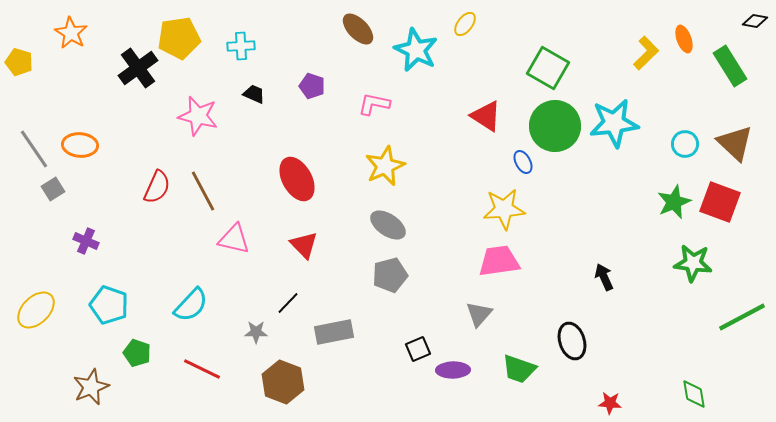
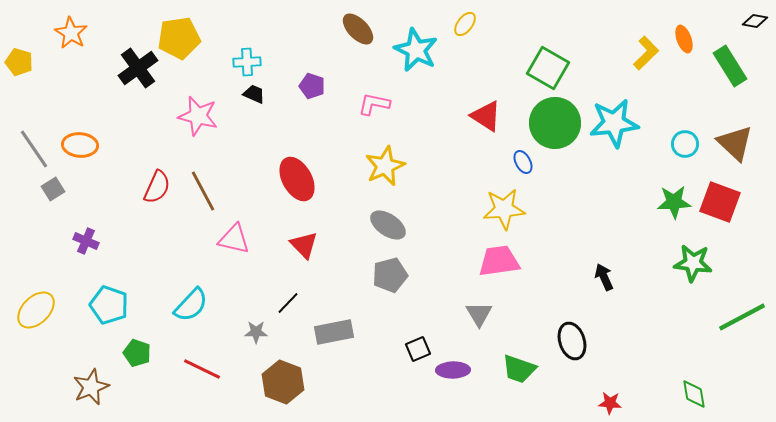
cyan cross at (241, 46): moved 6 px right, 16 px down
green circle at (555, 126): moved 3 px up
green star at (674, 202): rotated 20 degrees clockwise
gray triangle at (479, 314): rotated 12 degrees counterclockwise
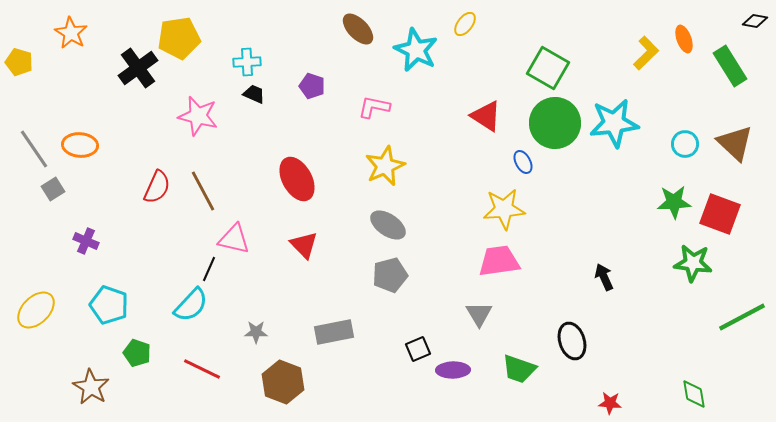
pink L-shape at (374, 104): moved 3 px down
red square at (720, 202): moved 12 px down
black line at (288, 303): moved 79 px left, 34 px up; rotated 20 degrees counterclockwise
brown star at (91, 387): rotated 18 degrees counterclockwise
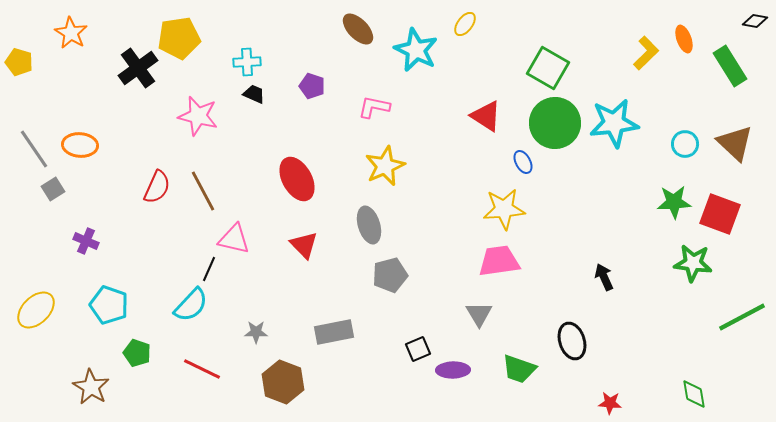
gray ellipse at (388, 225): moved 19 px left; rotated 39 degrees clockwise
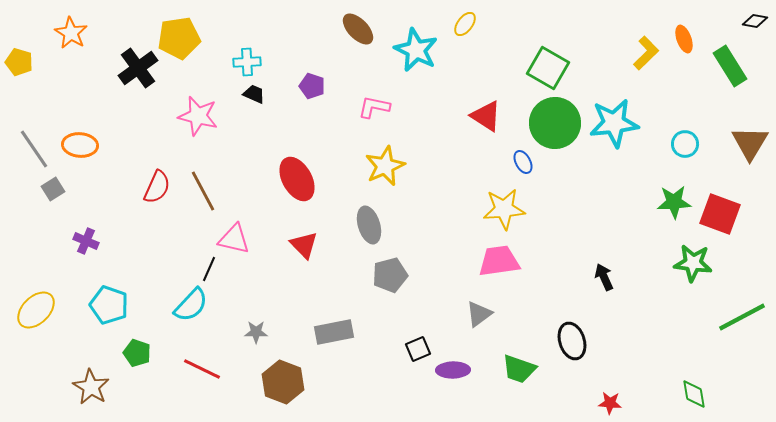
brown triangle at (735, 143): moved 15 px right; rotated 18 degrees clockwise
gray triangle at (479, 314): rotated 24 degrees clockwise
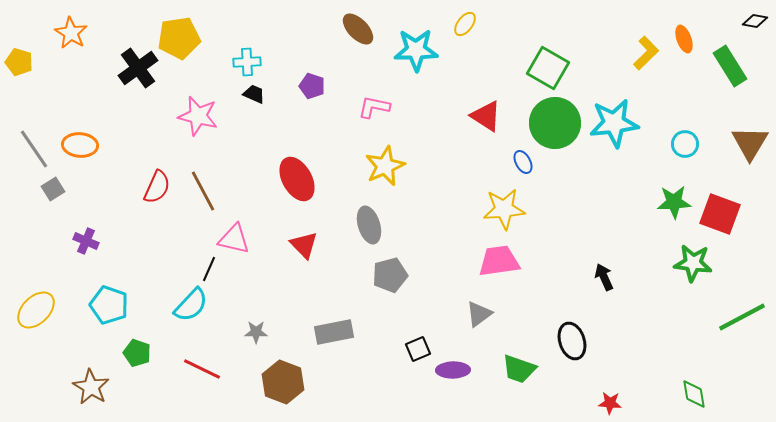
cyan star at (416, 50): rotated 27 degrees counterclockwise
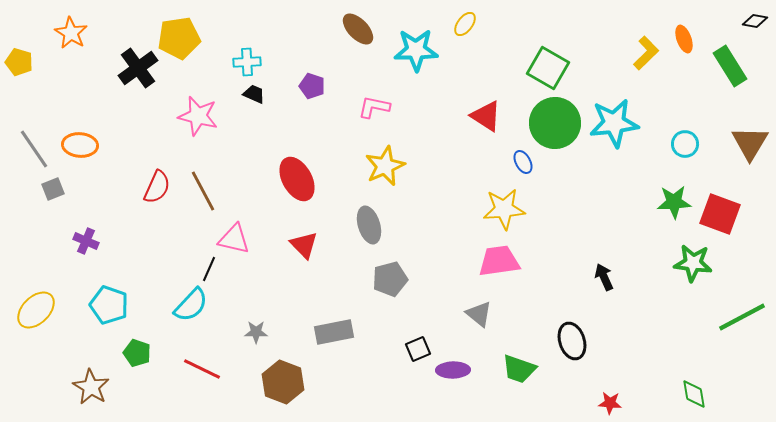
gray square at (53, 189): rotated 10 degrees clockwise
gray pentagon at (390, 275): moved 4 px down
gray triangle at (479, 314): rotated 44 degrees counterclockwise
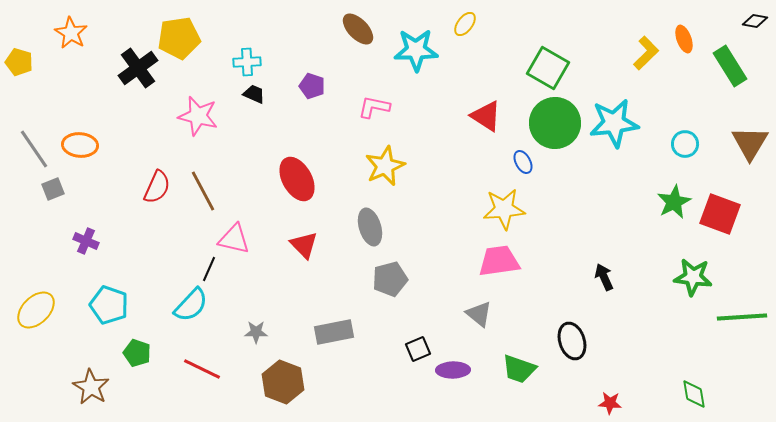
green star at (674, 202): rotated 24 degrees counterclockwise
gray ellipse at (369, 225): moved 1 px right, 2 px down
green star at (693, 263): moved 14 px down
green line at (742, 317): rotated 24 degrees clockwise
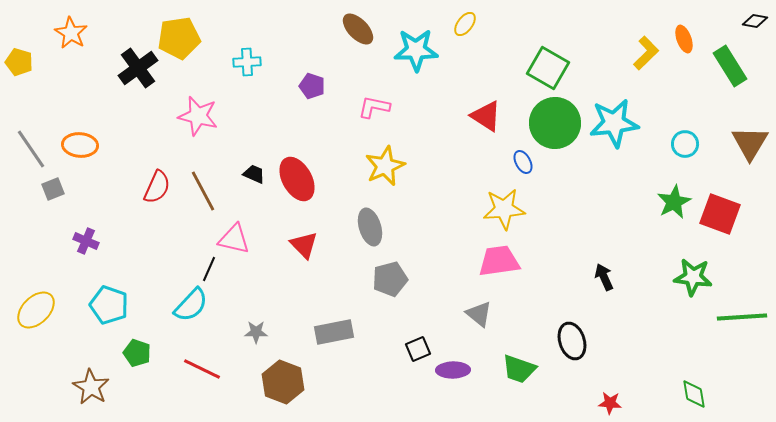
black trapezoid at (254, 94): moved 80 px down
gray line at (34, 149): moved 3 px left
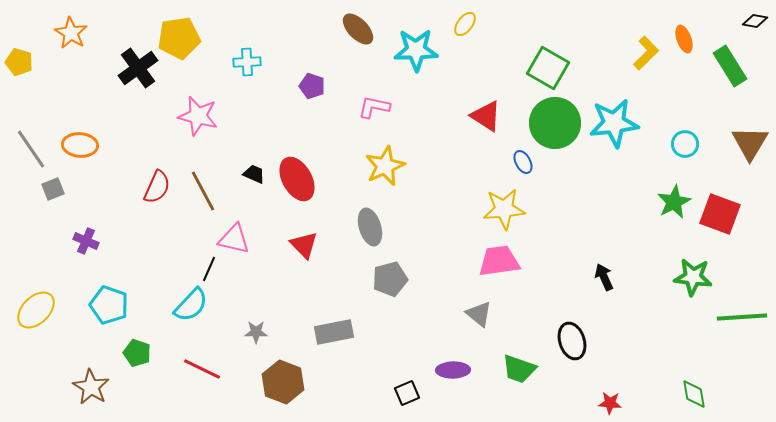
black square at (418, 349): moved 11 px left, 44 px down
